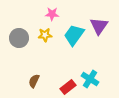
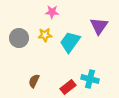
pink star: moved 2 px up
cyan trapezoid: moved 4 px left, 7 px down
cyan cross: rotated 18 degrees counterclockwise
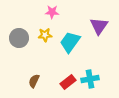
cyan cross: rotated 24 degrees counterclockwise
red rectangle: moved 5 px up
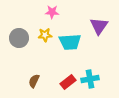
cyan trapezoid: rotated 130 degrees counterclockwise
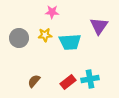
brown semicircle: rotated 16 degrees clockwise
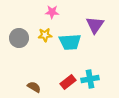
purple triangle: moved 4 px left, 1 px up
brown semicircle: moved 6 px down; rotated 80 degrees clockwise
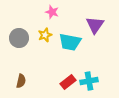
pink star: rotated 16 degrees clockwise
yellow star: rotated 16 degrees counterclockwise
cyan trapezoid: rotated 15 degrees clockwise
cyan cross: moved 1 px left, 2 px down
brown semicircle: moved 13 px left, 6 px up; rotated 72 degrees clockwise
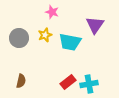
cyan cross: moved 3 px down
